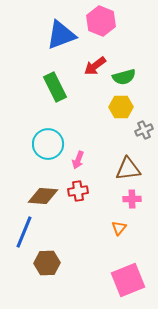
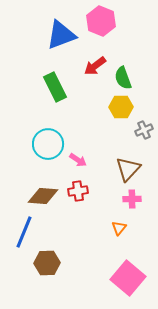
green semicircle: moved 1 px left, 1 px down; rotated 85 degrees clockwise
pink arrow: rotated 78 degrees counterclockwise
brown triangle: rotated 40 degrees counterclockwise
pink square: moved 2 px up; rotated 28 degrees counterclockwise
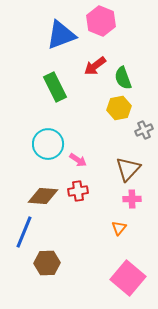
yellow hexagon: moved 2 px left, 1 px down; rotated 10 degrees counterclockwise
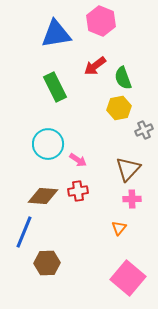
blue triangle: moved 5 px left, 1 px up; rotated 12 degrees clockwise
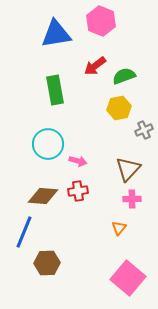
green semicircle: moved 1 px right, 2 px up; rotated 90 degrees clockwise
green rectangle: moved 3 px down; rotated 16 degrees clockwise
pink arrow: moved 1 px down; rotated 18 degrees counterclockwise
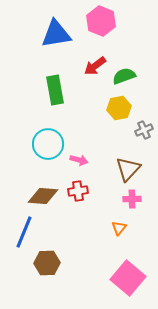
pink arrow: moved 1 px right, 1 px up
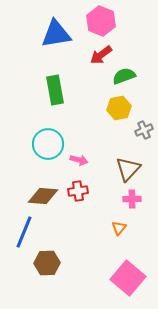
red arrow: moved 6 px right, 11 px up
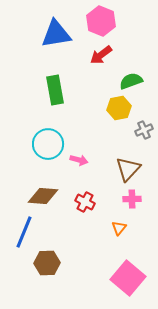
green semicircle: moved 7 px right, 5 px down
red cross: moved 7 px right, 11 px down; rotated 36 degrees clockwise
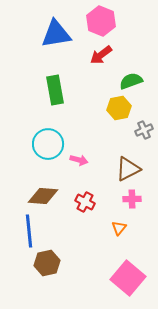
brown triangle: rotated 20 degrees clockwise
blue line: moved 5 px right, 1 px up; rotated 28 degrees counterclockwise
brown hexagon: rotated 10 degrees counterclockwise
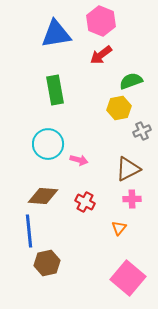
gray cross: moved 2 px left, 1 px down
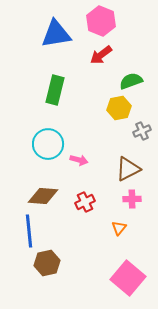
green rectangle: rotated 24 degrees clockwise
red cross: rotated 36 degrees clockwise
